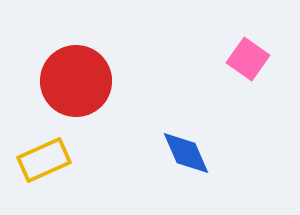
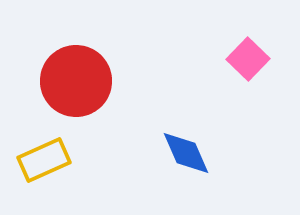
pink square: rotated 9 degrees clockwise
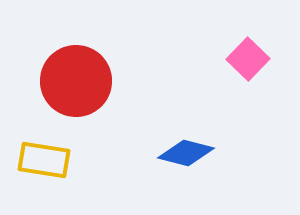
blue diamond: rotated 52 degrees counterclockwise
yellow rectangle: rotated 33 degrees clockwise
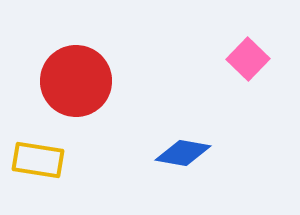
blue diamond: moved 3 px left; rotated 4 degrees counterclockwise
yellow rectangle: moved 6 px left
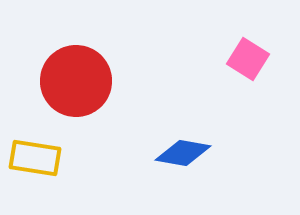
pink square: rotated 12 degrees counterclockwise
yellow rectangle: moved 3 px left, 2 px up
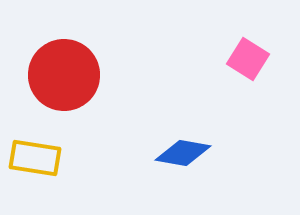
red circle: moved 12 px left, 6 px up
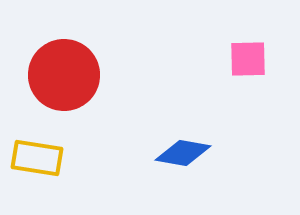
pink square: rotated 33 degrees counterclockwise
yellow rectangle: moved 2 px right
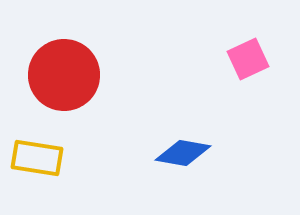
pink square: rotated 24 degrees counterclockwise
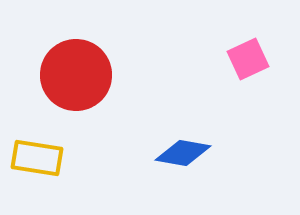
red circle: moved 12 px right
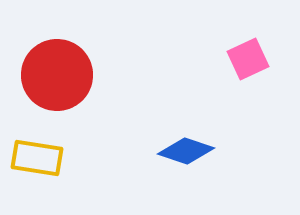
red circle: moved 19 px left
blue diamond: moved 3 px right, 2 px up; rotated 8 degrees clockwise
